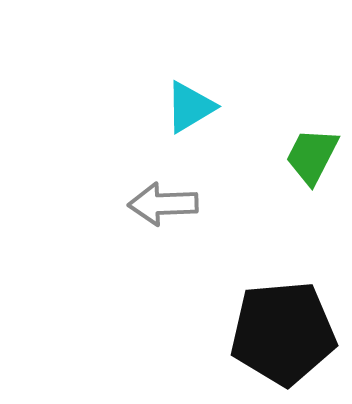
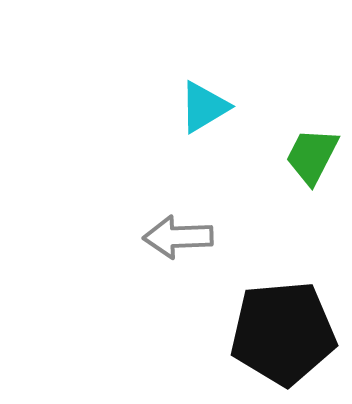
cyan triangle: moved 14 px right
gray arrow: moved 15 px right, 33 px down
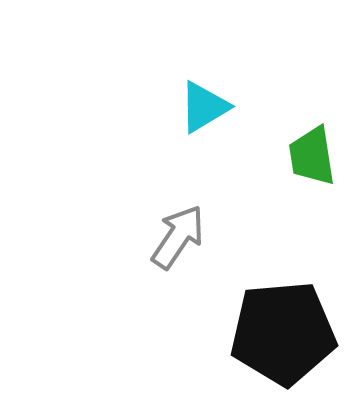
green trapezoid: rotated 36 degrees counterclockwise
gray arrow: rotated 126 degrees clockwise
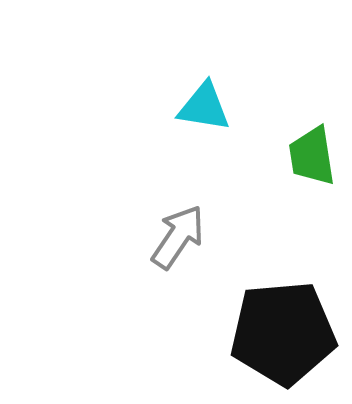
cyan triangle: rotated 40 degrees clockwise
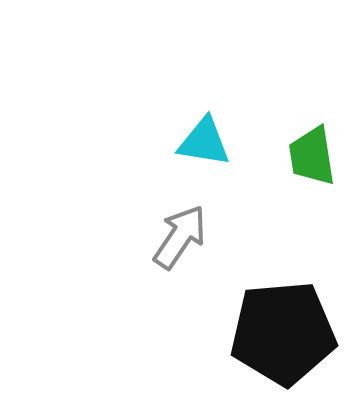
cyan triangle: moved 35 px down
gray arrow: moved 2 px right
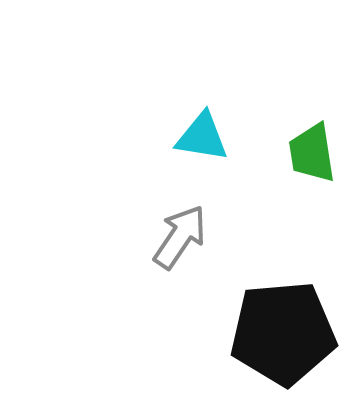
cyan triangle: moved 2 px left, 5 px up
green trapezoid: moved 3 px up
